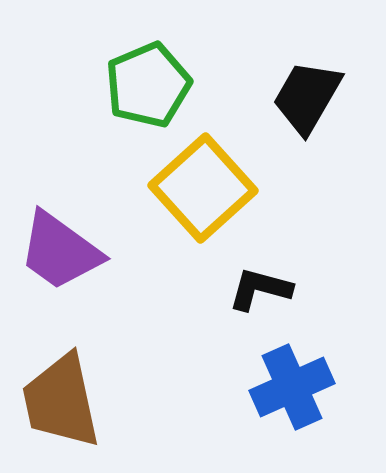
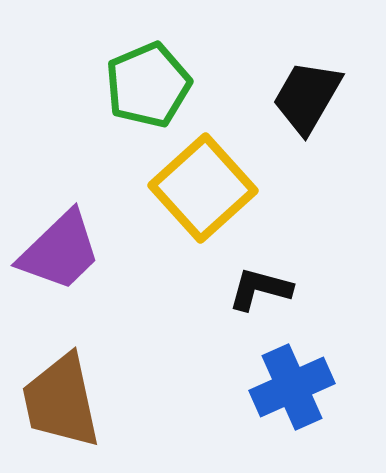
purple trapezoid: rotated 80 degrees counterclockwise
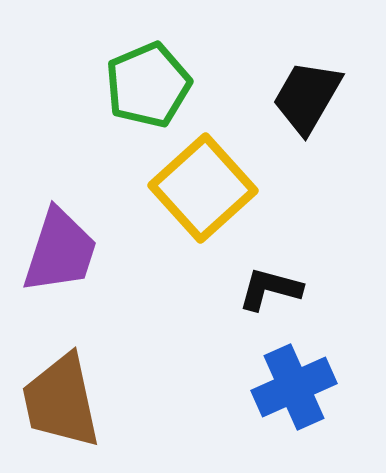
purple trapezoid: rotated 28 degrees counterclockwise
black L-shape: moved 10 px right
blue cross: moved 2 px right
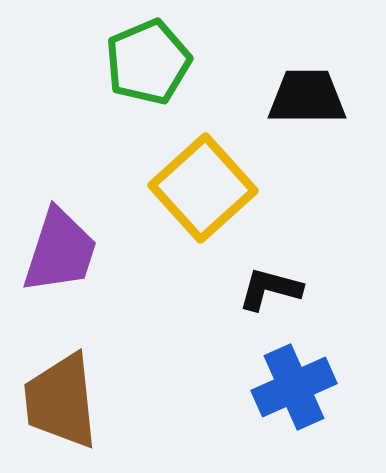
green pentagon: moved 23 px up
black trapezoid: rotated 60 degrees clockwise
brown trapezoid: rotated 6 degrees clockwise
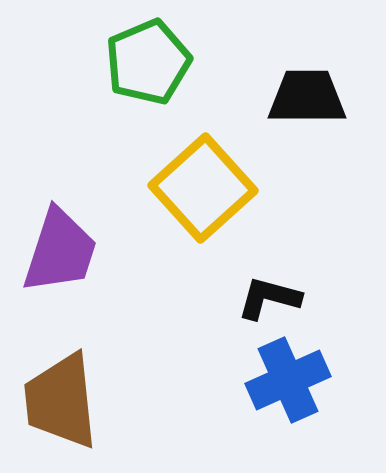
black L-shape: moved 1 px left, 9 px down
blue cross: moved 6 px left, 7 px up
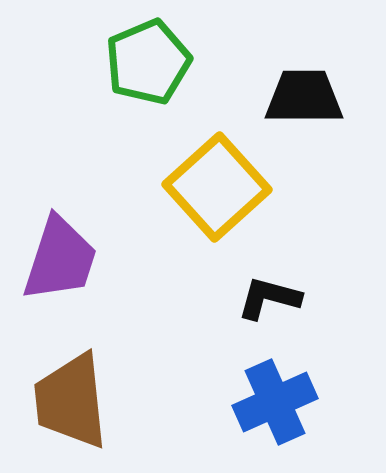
black trapezoid: moved 3 px left
yellow square: moved 14 px right, 1 px up
purple trapezoid: moved 8 px down
blue cross: moved 13 px left, 22 px down
brown trapezoid: moved 10 px right
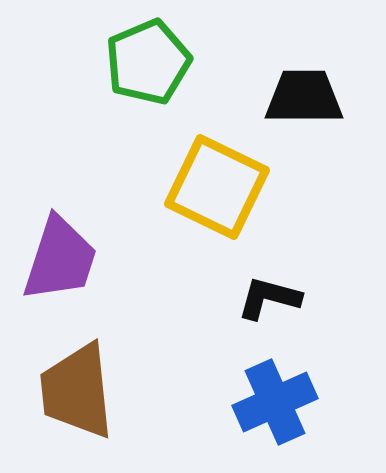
yellow square: rotated 22 degrees counterclockwise
brown trapezoid: moved 6 px right, 10 px up
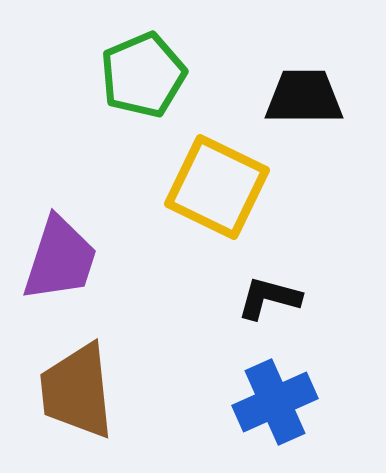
green pentagon: moved 5 px left, 13 px down
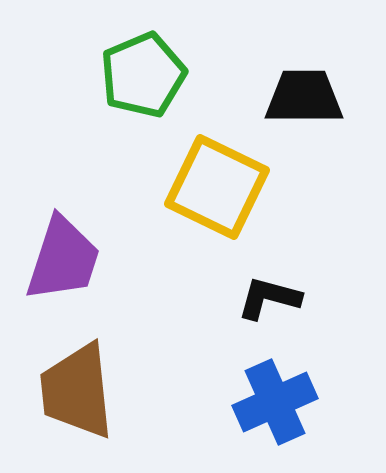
purple trapezoid: moved 3 px right
